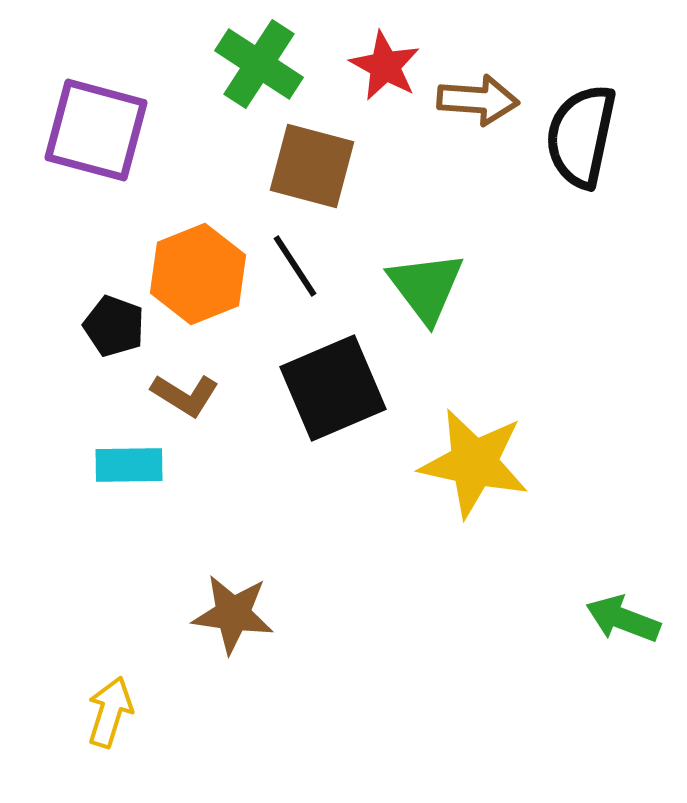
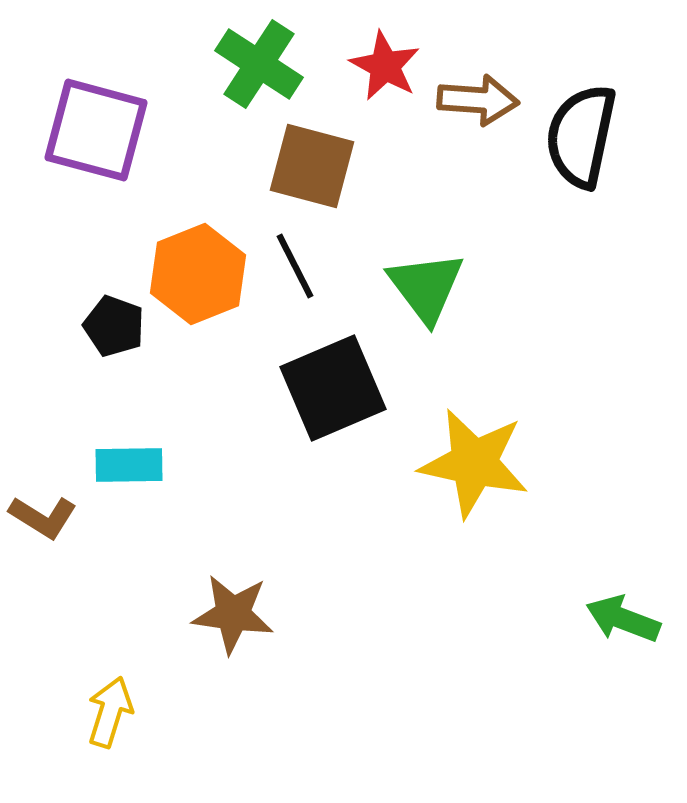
black line: rotated 6 degrees clockwise
brown L-shape: moved 142 px left, 122 px down
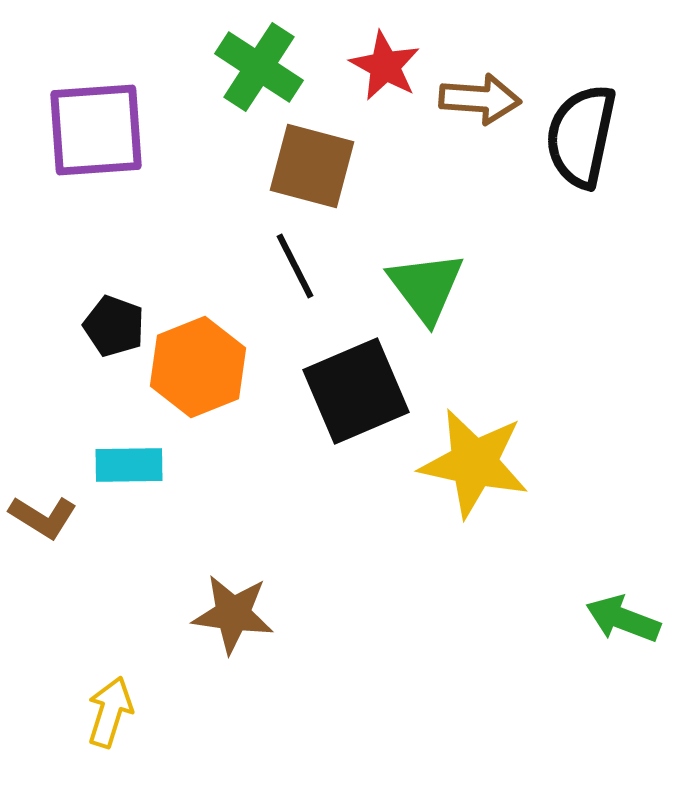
green cross: moved 3 px down
brown arrow: moved 2 px right, 1 px up
purple square: rotated 19 degrees counterclockwise
orange hexagon: moved 93 px down
black square: moved 23 px right, 3 px down
